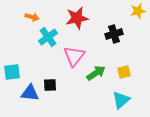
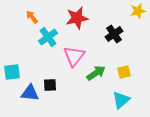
orange arrow: rotated 144 degrees counterclockwise
black cross: rotated 18 degrees counterclockwise
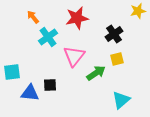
orange arrow: moved 1 px right
yellow square: moved 7 px left, 13 px up
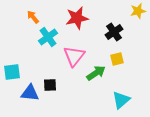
black cross: moved 2 px up
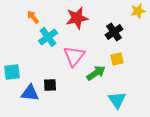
cyan triangle: moved 4 px left; rotated 24 degrees counterclockwise
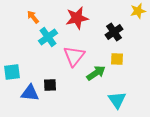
yellow square: rotated 16 degrees clockwise
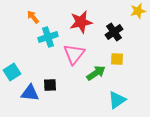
red star: moved 4 px right, 4 px down
cyan cross: rotated 18 degrees clockwise
pink triangle: moved 2 px up
cyan square: rotated 24 degrees counterclockwise
cyan triangle: rotated 30 degrees clockwise
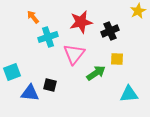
yellow star: rotated 14 degrees counterclockwise
black cross: moved 4 px left, 1 px up; rotated 12 degrees clockwise
cyan square: rotated 12 degrees clockwise
black square: rotated 16 degrees clockwise
cyan triangle: moved 12 px right, 6 px up; rotated 30 degrees clockwise
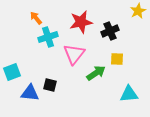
orange arrow: moved 3 px right, 1 px down
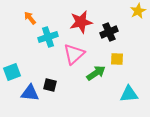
orange arrow: moved 6 px left
black cross: moved 1 px left, 1 px down
pink triangle: rotated 10 degrees clockwise
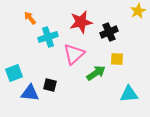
cyan square: moved 2 px right, 1 px down
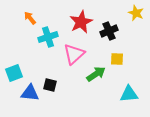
yellow star: moved 2 px left, 2 px down; rotated 21 degrees counterclockwise
red star: rotated 15 degrees counterclockwise
black cross: moved 1 px up
green arrow: moved 1 px down
